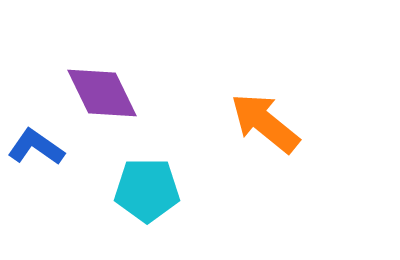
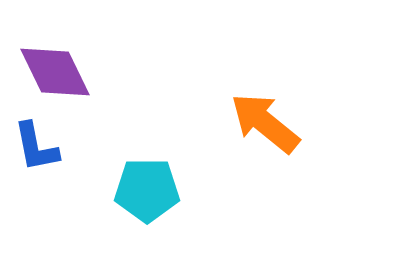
purple diamond: moved 47 px left, 21 px up
blue L-shape: rotated 136 degrees counterclockwise
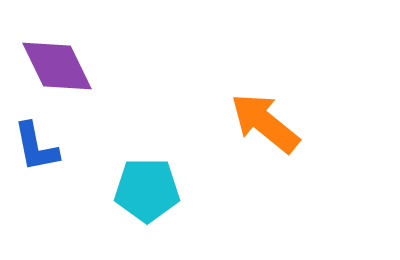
purple diamond: moved 2 px right, 6 px up
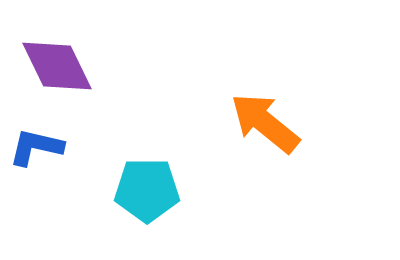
blue L-shape: rotated 114 degrees clockwise
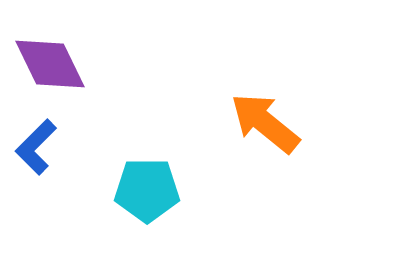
purple diamond: moved 7 px left, 2 px up
blue L-shape: rotated 58 degrees counterclockwise
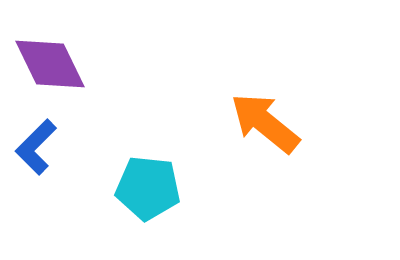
cyan pentagon: moved 1 px right, 2 px up; rotated 6 degrees clockwise
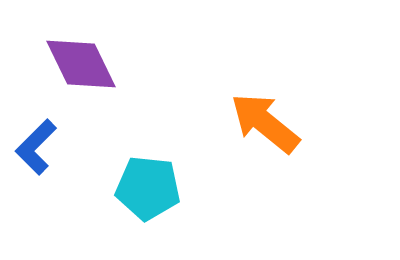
purple diamond: moved 31 px right
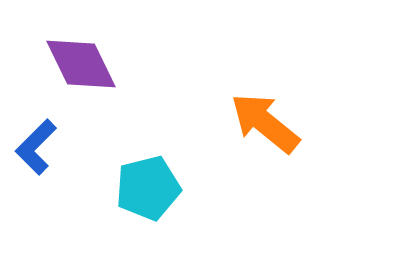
cyan pentagon: rotated 20 degrees counterclockwise
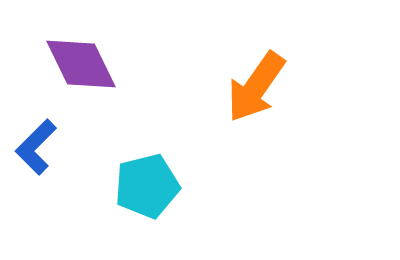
orange arrow: moved 9 px left, 36 px up; rotated 94 degrees counterclockwise
cyan pentagon: moved 1 px left, 2 px up
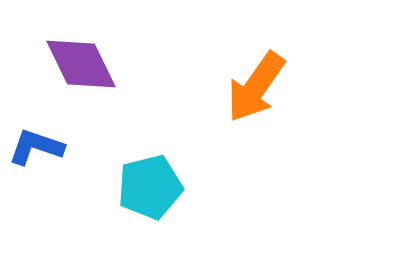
blue L-shape: rotated 64 degrees clockwise
cyan pentagon: moved 3 px right, 1 px down
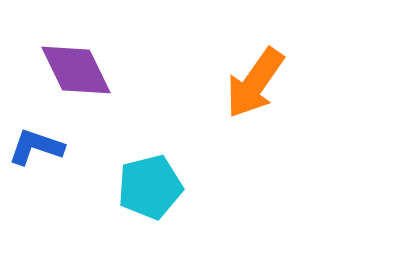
purple diamond: moved 5 px left, 6 px down
orange arrow: moved 1 px left, 4 px up
